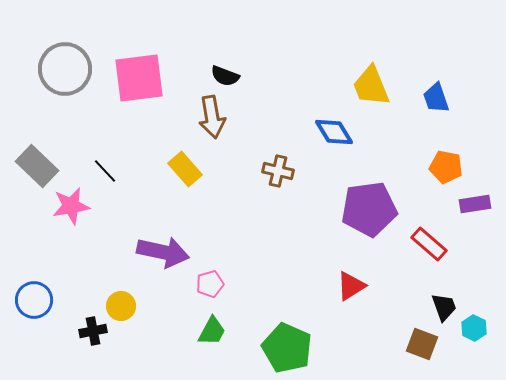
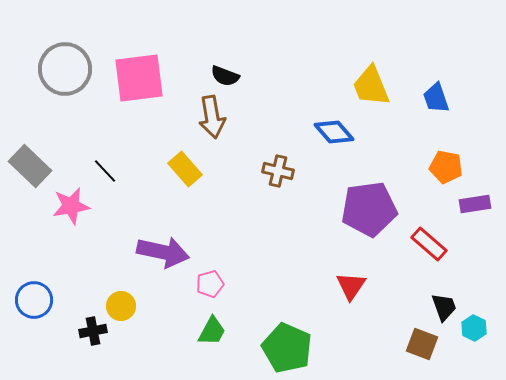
blue diamond: rotated 9 degrees counterclockwise
gray rectangle: moved 7 px left
red triangle: rotated 24 degrees counterclockwise
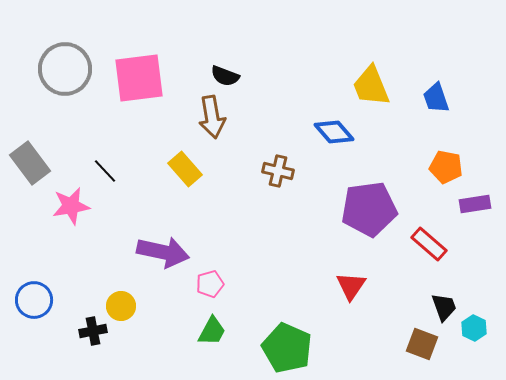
gray rectangle: moved 3 px up; rotated 9 degrees clockwise
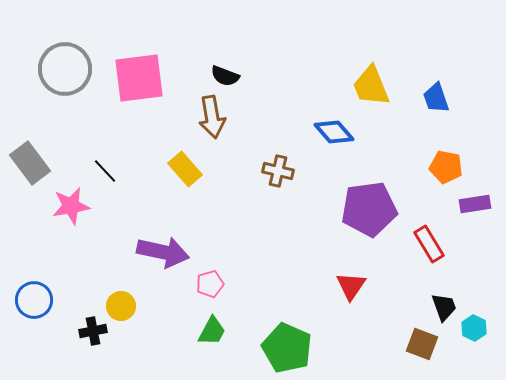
red rectangle: rotated 18 degrees clockwise
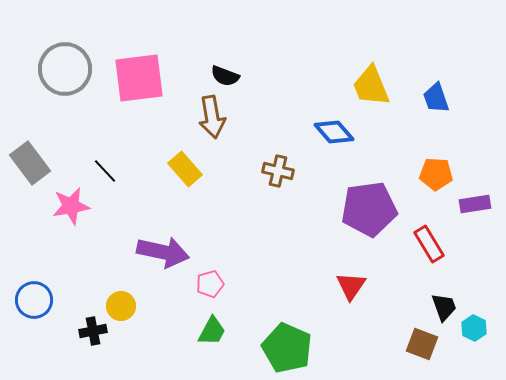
orange pentagon: moved 10 px left, 7 px down; rotated 8 degrees counterclockwise
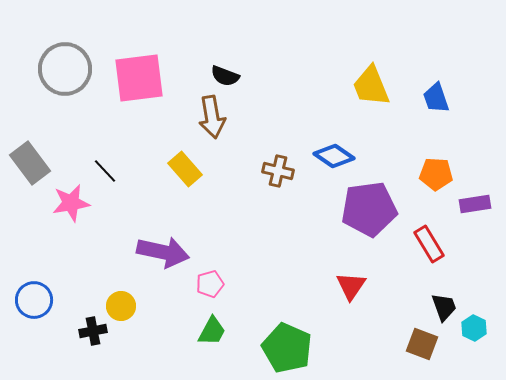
blue diamond: moved 24 px down; rotated 15 degrees counterclockwise
pink star: moved 3 px up
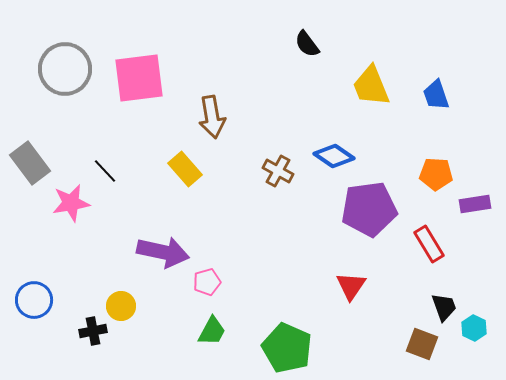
black semicircle: moved 82 px right, 32 px up; rotated 32 degrees clockwise
blue trapezoid: moved 3 px up
brown cross: rotated 16 degrees clockwise
pink pentagon: moved 3 px left, 2 px up
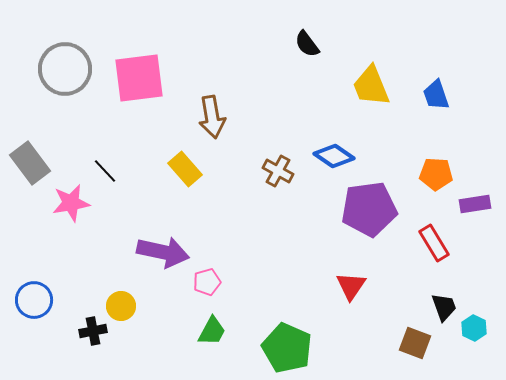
red rectangle: moved 5 px right, 1 px up
brown square: moved 7 px left, 1 px up
